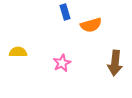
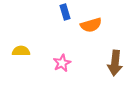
yellow semicircle: moved 3 px right, 1 px up
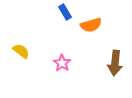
blue rectangle: rotated 14 degrees counterclockwise
yellow semicircle: rotated 36 degrees clockwise
pink star: rotated 12 degrees counterclockwise
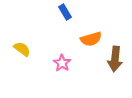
orange semicircle: moved 14 px down
yellow semicircle: moved 1 px right, 2 px up
brown arrow: moved 4 px up
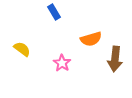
blue rectangle: moved 11 px left
